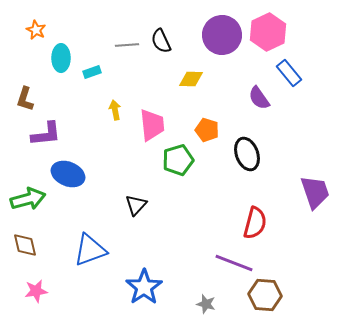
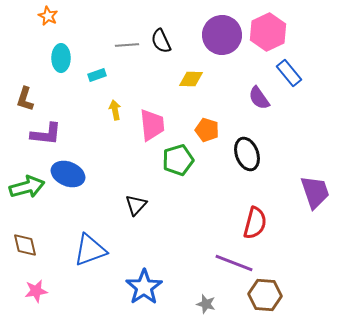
orange star: moved 12 px right, 14 px up
cyan rectangle: moved 5 px right, 3 px down
purple L-shape: rotated 12 degrees clockwise
green arrow: moved 1 px left, 12 px up
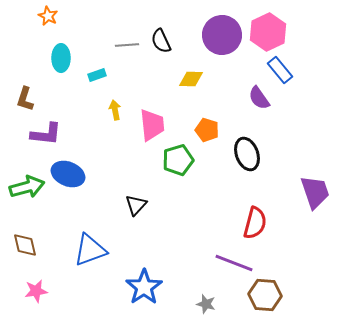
blue rectangle: moved 9 px left, 3 px up
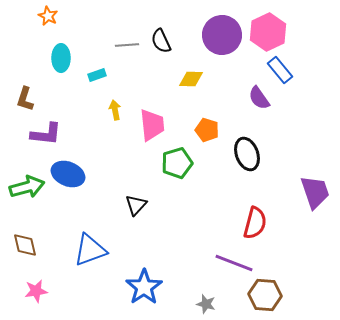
green pentagon: moved 1 px left, 3 px down
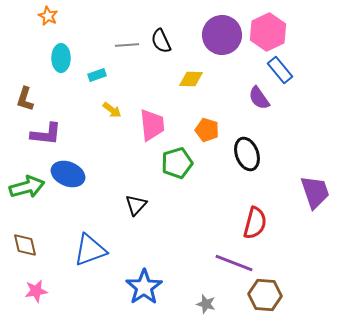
yellow arrow: moved 3 px left; rotated 138 degrees clockwise
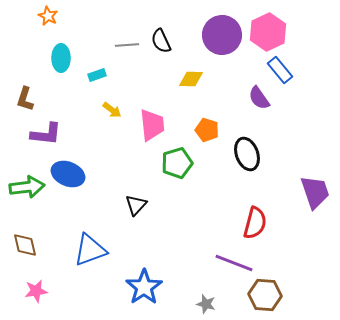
green arrow: rotated 8 degrees clockwise
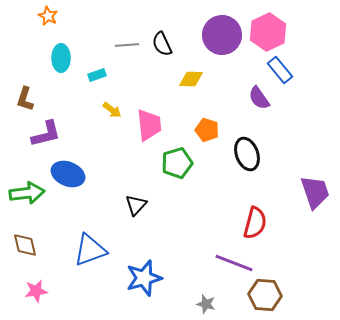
black semicircle: moved 1 px right, 3 px down
pink trapezoid: moved 3 px left
purple L-shape: rotated 20 degrees counterclockwise
green arrow: moved 6 px down
blue star: moved 9 px up; rotated 18 degrees clockwise
